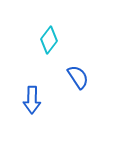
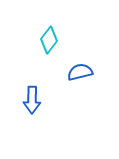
blue semicircle: moved 2 px right, 5 px up; rotated 70 degrees counterclockwise
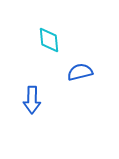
cyan diamond: rotated 44 degrees counterclockwise
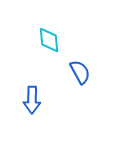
blue semicircle: rotated 75 degrees clockwise
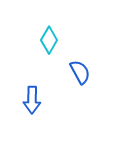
cyan diamond: rotated 36 degrees clockwise
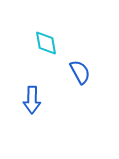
cyan diamond: moved 3 px left, 3 px down; rotated 40 degrees counterclockwise
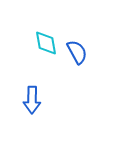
blue semicircle: moved 3 px left, 20 px up
